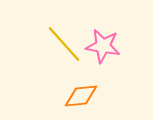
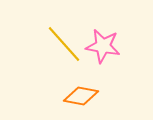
orange diamond: rotated 16 degrees clockwise
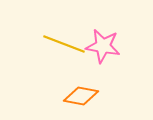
yellow line: rotated 27 degrees counterclockwise
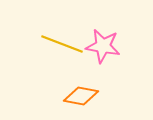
yellow line: moved 2 px left
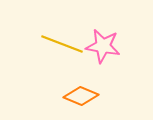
orange diamond: rotated 12 degrees clockwise
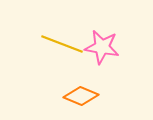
pink star: moved 1 px left, 1 px down
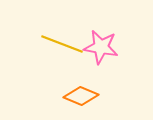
pink star: moved 1 px left
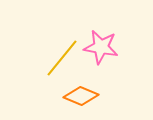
yellow line: moved 14 px down; rotated 72 degrees counterclockwise
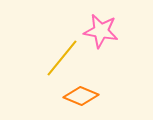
pink star: moved 16 px up
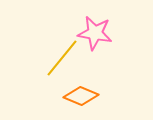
pink star: moved 6 px left, 2 px down
